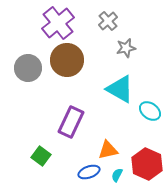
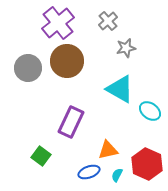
brown circle: moved 1 px down
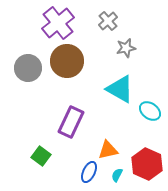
blue ellipse: rotated 45 degrees counterclockwise
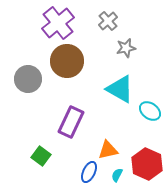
gray circle: moved 11 px down
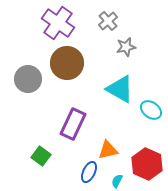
purple cross: rotated 16 degrees counterclockwise
gray star: moved 1 px up
brown circle: moved 2 px down
cyan ellipse: moved 1 px right, 1 px up
purple rectangle: moved 2 px right, 2 px down
cyan semicircle: moved 6 px down
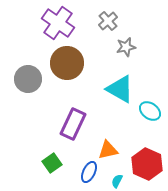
cyan ellipse: moved 1 px left, 1 px down
green square: moved 11 px right, 7 px down; rotated 18 degrees clockwise
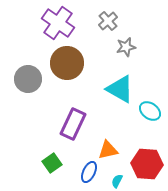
red hexagon: rotated 20 degrees counterclockwise
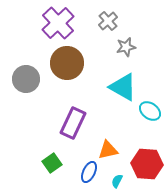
purple cross: rotated 12 degrees clockwise
gray circle: moved 2 px left
cyan triangle: moved 3 px right, 2 px up
purple rectangle: moved 1 px up
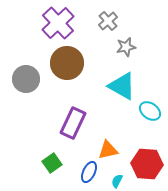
cyan triangle: moved 1 px left, 1 px up
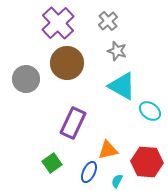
gray star: moved 9 px left, 4 px down; rotated 30 degrees clockwise
red hexagon: moved 2 px up
